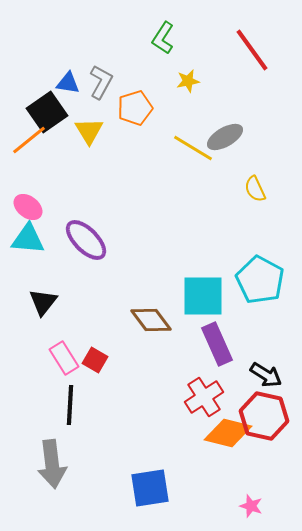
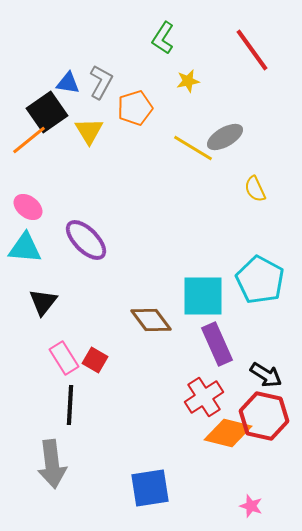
cyan triangle: moved 3 px left, 9 px down
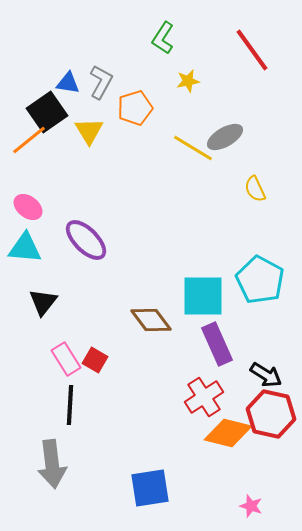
pink rectangle: moved 2 px right, 1 px down
red hexagon: moved 7 px right, 2 px up
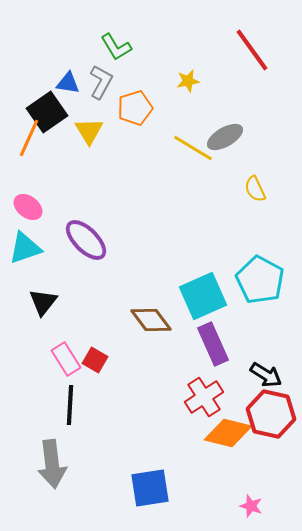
green L-shape: moved 47 px left, 9 px down; rotated 64 degrees counterclockwise
orange line: moved 2 px up; rotated 27 degrees counterclockwise
cyan triangle: rotated 24 degrees counterclockwise
cyan square: rotated 24 degrees counterclockwise
purple rectangle: moved 4 px left
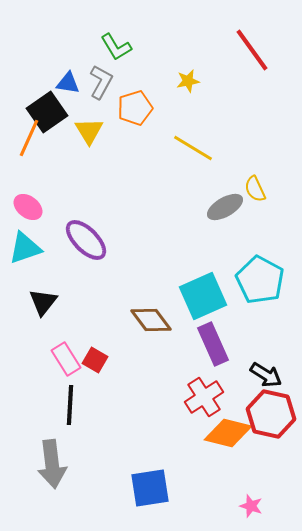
gray ellipse: moved 70 px down
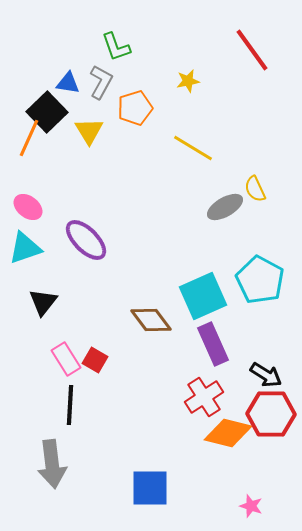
green L-shape: rotated 12 degrees clockwise
black square: rotated 9 degrees counterclockwise
red hexagon: rotated 12 degrees counterclockwise
blue square: rotated 9 degrees clockwise
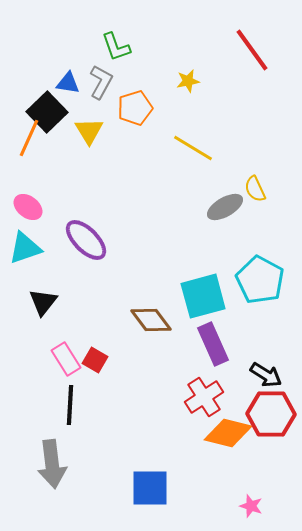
cyan square: rotated 9 degrees clockwise
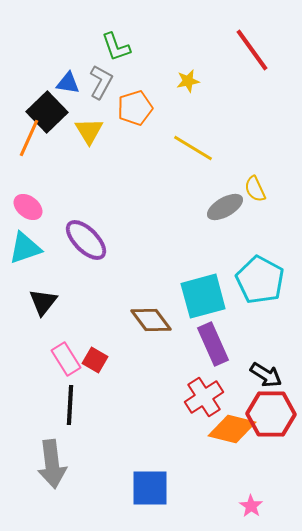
orange diamond: moved 4 px right, 4 px up
pink star: rotated 15 degrees clockwise
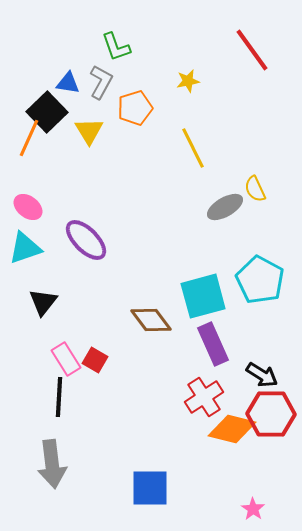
yellow line: rotated 33 degrees clockwise
black arrow: moved 4 px left
black line: moved 11 px left, 8 px up
pink star: moved 2 px right, 3 px down
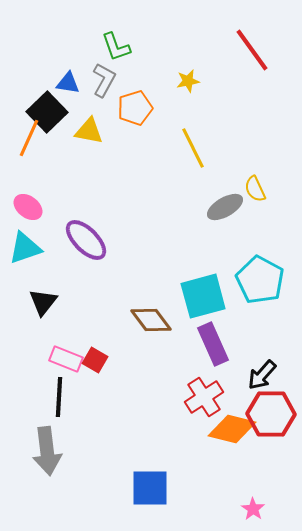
gray L-shape: moved 3 px right, 2 px up
yellow triangle: rotated 48 degrees counterclockwise
pink rectangle: rotated 36 degrees counterclockwise
black arrow: rotated 100 degrees clockwise
gray arrow: moved 5 px left, 13 px up
